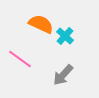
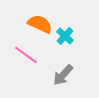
orange semicircle: moved 1 px left
pink line: moved 6 px right, 4 px up
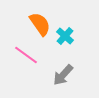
orange semicircle: rotated 30 degrees clockwise
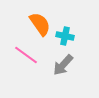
cyan cross: rotated 30 degrees counterclockwise
gray arrow: moved 10 px up
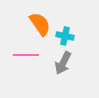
pink line: rotated 35 degrees counterclockwise
gray arrow: moved 2 px up; rotated 15 degrees counterclockwise
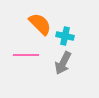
orange semicircle: rotated 10 degrees counterclockwise
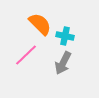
pink line: rotated 45 degrees counterclockwise
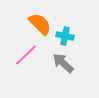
gray arrow: rotated 105 degrees clockwise
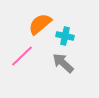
orange semicircle: rotated 85 degrees counterclockwise
pink line: moved 4 px left, 1 px down
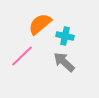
gray arrow: moved 1 px right, 1 px up
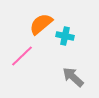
orange semicircle: moved 1 px right
gray arrow: moved 9 px right, 15 px down
